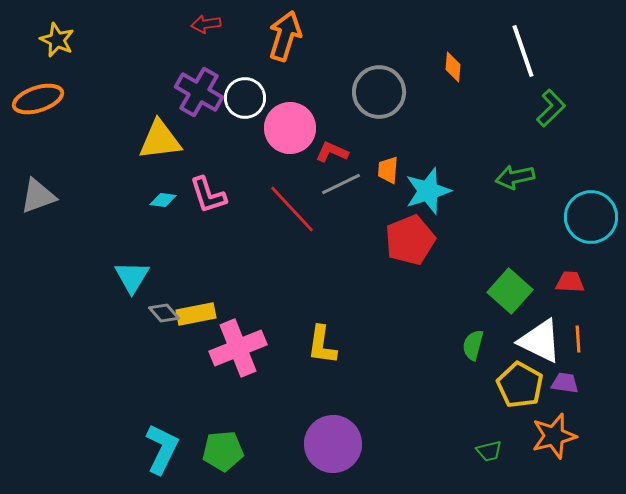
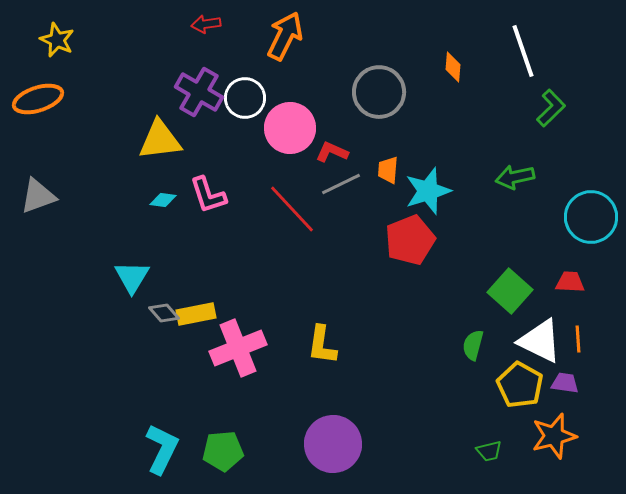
orange arrow: rotated 9 degrees clockwise
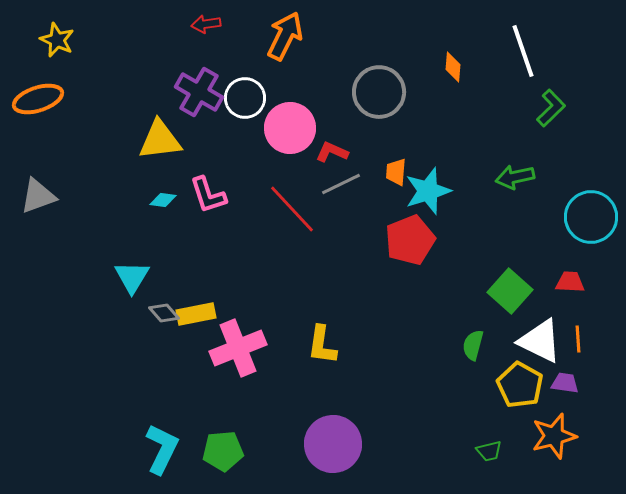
orange trapezoid: moved 8 px right, 2 px down
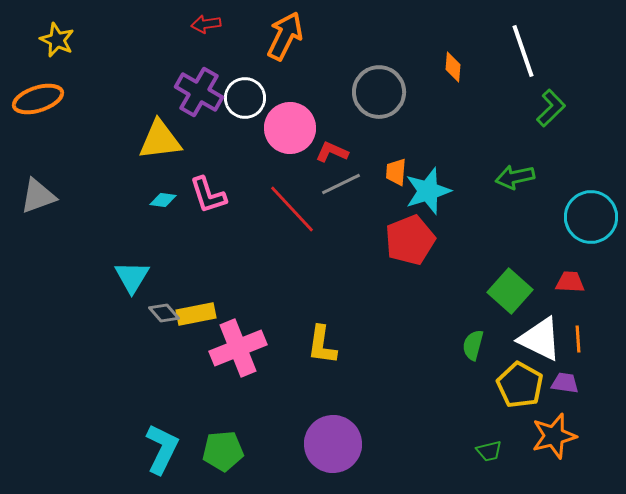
white triangle: moved 2 px up
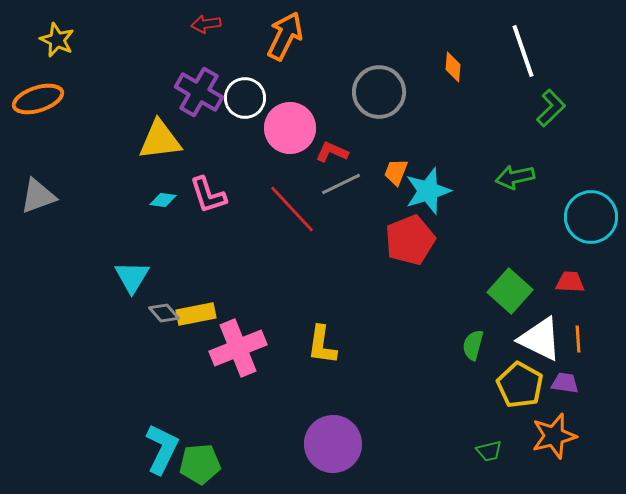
orange trapezoid: rotated 16 degrees clockwise
green pentagon: moved 23 px left, 13 px down
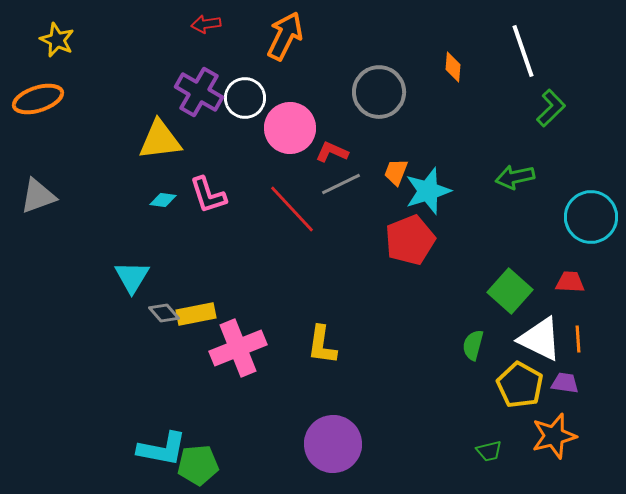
cyan L-shape: rotated 75 degrees clockwise
green pentagon: moved 2 px left, 1 px down
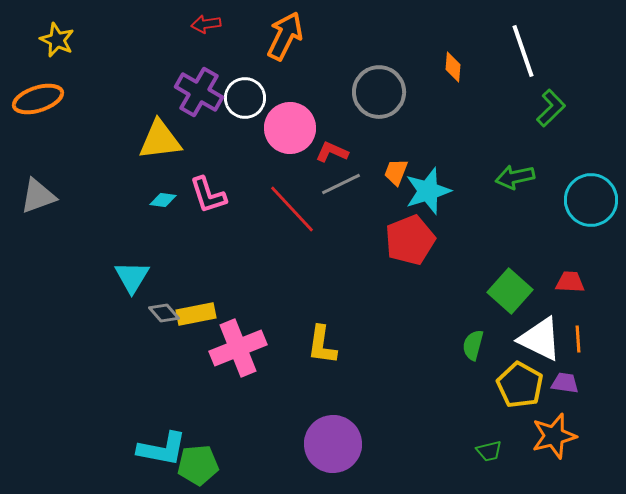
cyan circle: moved 17 px up
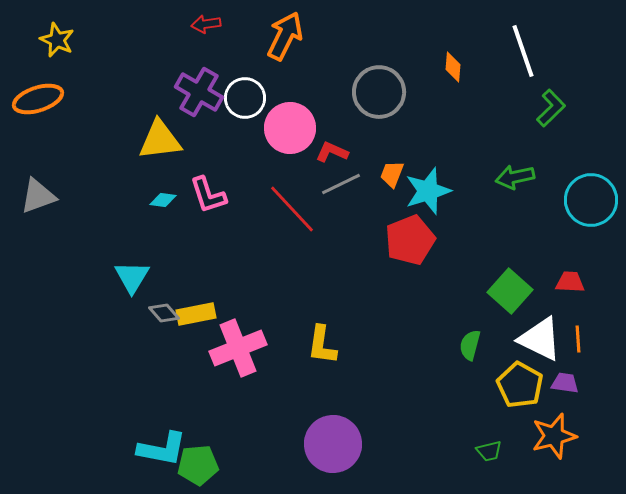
orange trapezoid: moved 4 px left, 2 px down
green semicircle: moved 3 px left
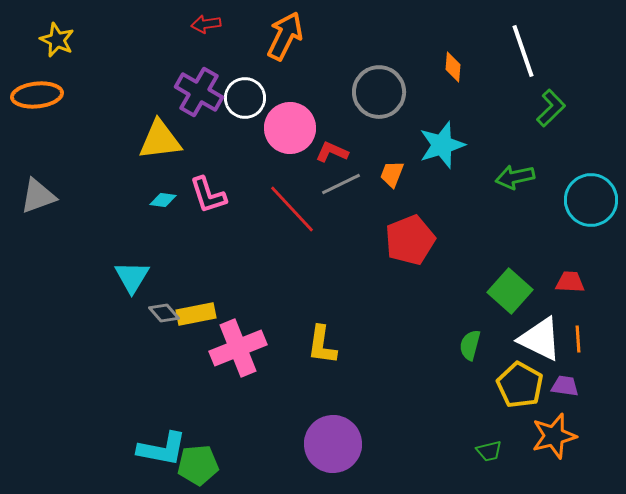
orange ellipse: moved 1 px left, 4 px up; rotated 12 degrees clockwise
cyan star: moved 14 px right, 46 px up
purple trapezoid: moved 3 px down
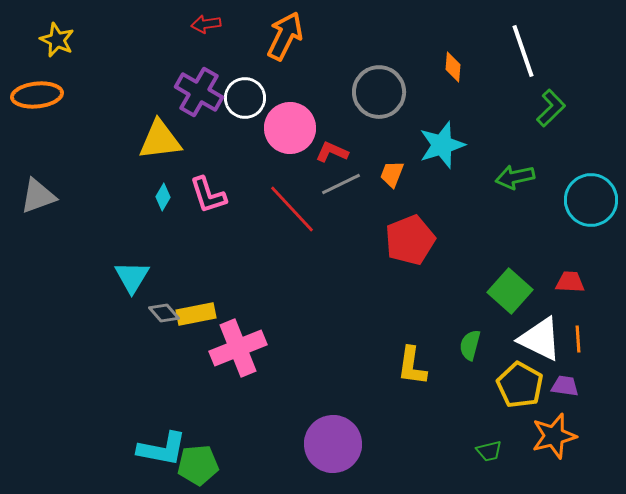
cyan diamond: moved 3 px up; rotated 68 degrees counterclockwise
yellow L-shape: moved 90 px right, 21 px down
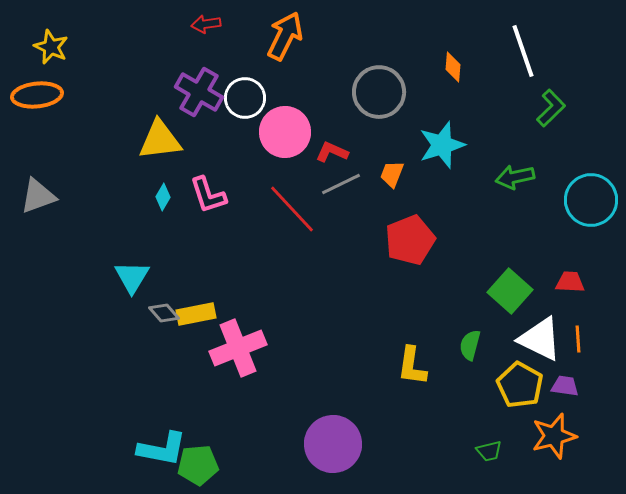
yellow star: moved 6 px left, 7 px down
pink circle: moved 5 px left, 4 px down
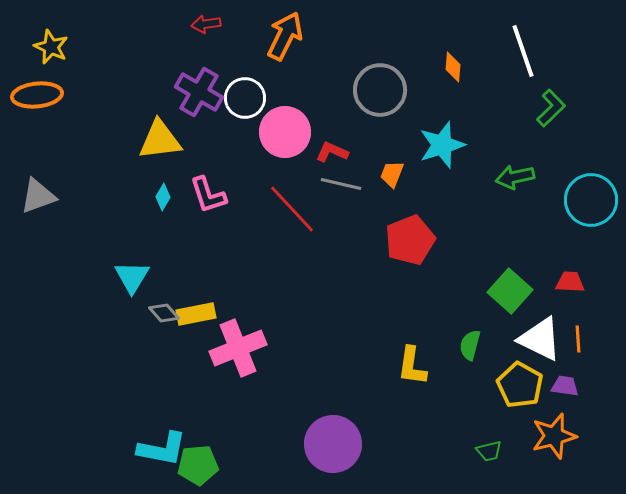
gray circle: moved 1 px right, 2 px up
gray line: rotated 39 degrees clockwise
